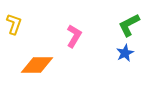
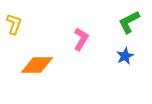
green L-shape: moved 3 px up
pink L-shape: moved 7 px right, 3 px down
blue star: moved 3 px down
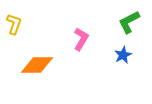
blue star: moved 2 px left, 1 px up
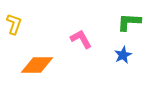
green L-shape: rotated 30 degrees clockwise
pink L-shape: rotated 60 degrees counterclockwise
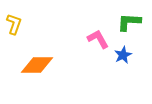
pink L-shape: moved 17 px right
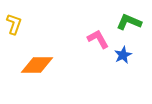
green L-shape: rotated 20 degrees clockwise
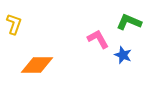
blue star: rotated 24 degrees counterclockwise
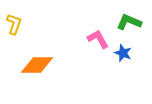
blue star: moved 2 px up
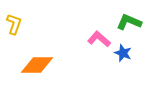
pink L-shape: moved 1 px right; rotated 20 degrees counterclockwise
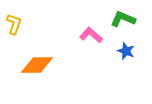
green L-shape: moved 6 px left, 3 px up
pink L-shape: moved 8 px left, 4 px up
blue star: moved 3 px right, 2 px up
